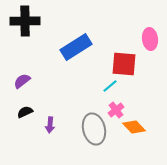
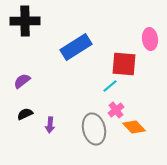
black semicircle: moved 2 px down
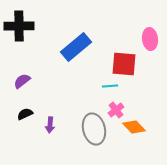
black cross: moved 6 px left, 5 px down
blue rectangle: rotated 8 degrees counterclockwise
cyan line: rotated 35 degrees clockwise
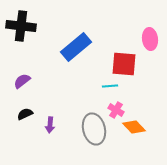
black cross: moved 2 px right; rotated 8 degrees clockwise
pink cross: rotated 21 degrees counterclockwise
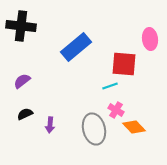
cyan line: rotated 14 degrees counterclockwise
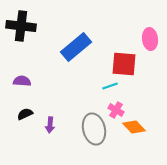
purple semicircle: rotated 42 degrees clockwise
